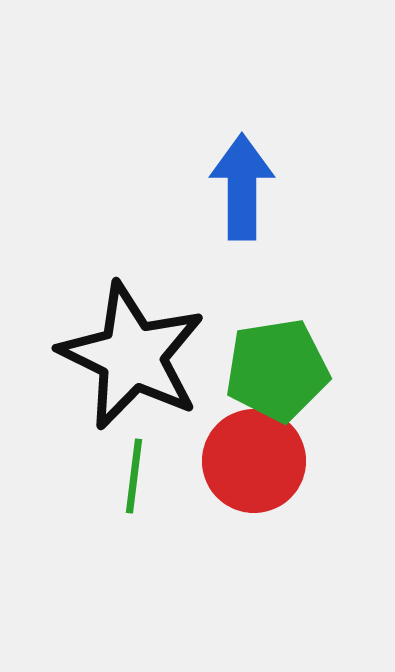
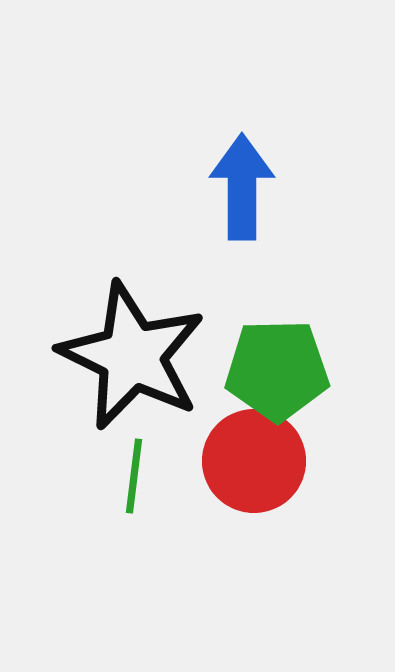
green pentagon: rotated 8 degrees clockwise
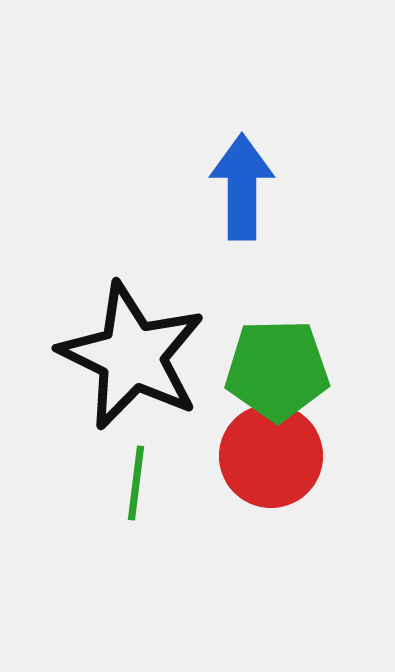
red circle: moved 17 px right, 5 px up
green line: moved 2 px right, 7 px down
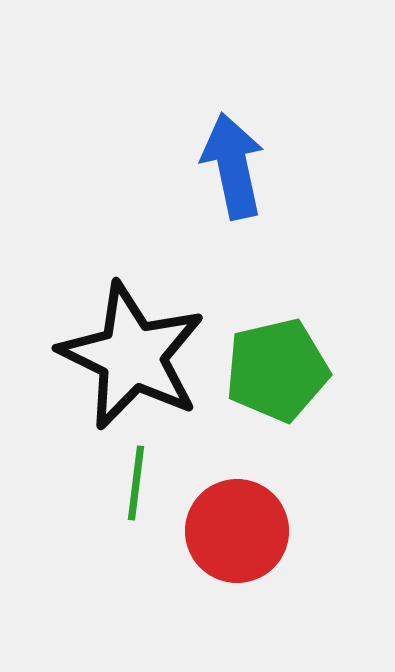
blue arrow: moved 9 px left, 21 px up; rotated 12 degrees counterclockwise
green pentagon: rotated 12 degrees counterclockwise
red circle: moved 34 px left, 75 px down
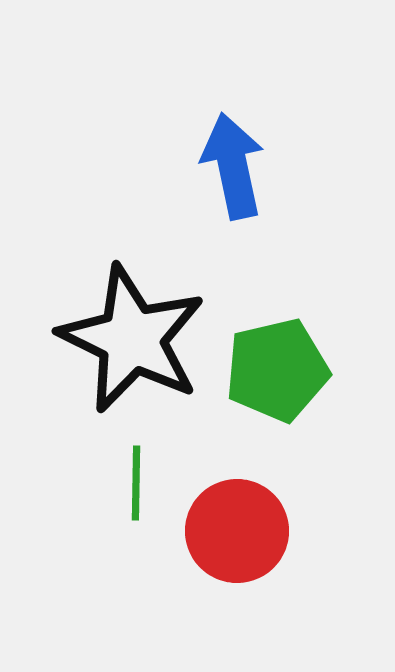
black star: moved 17 px up
green line: rotated 6 degrees counterclockwise
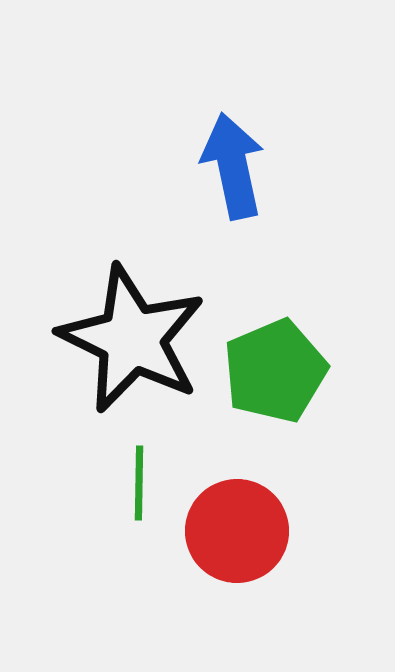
green pentagon: moved 2 px left, 1 px down; rotated 10 degrees counterclockwise
green line: moved 3 px right
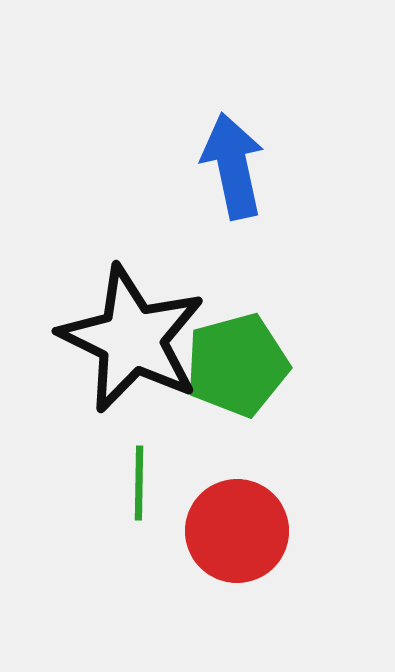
green pentagon: moved 38 px left, 6 px up; rotated 8 degrees clockwise
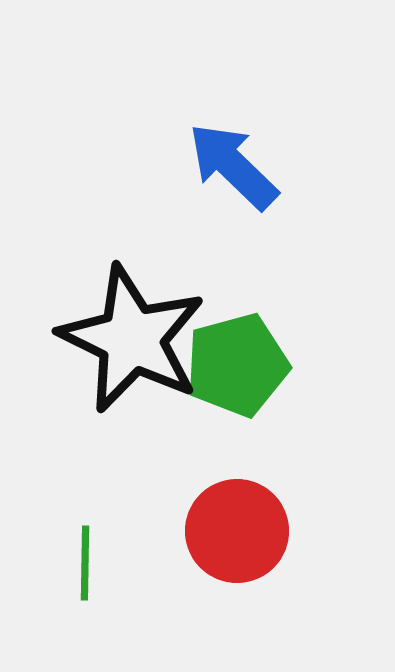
blue arrow: rotated 34 degrees counterclockwise
green line: moved 54 px left, 80 px down
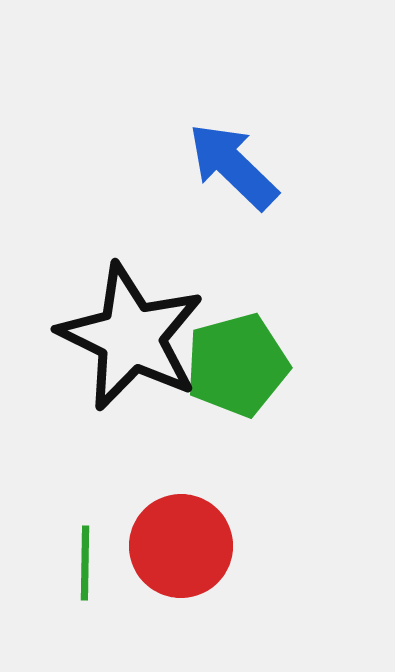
black star: moved 1 px left, 2 px up
red circle: moved 56 px left, 15 px down
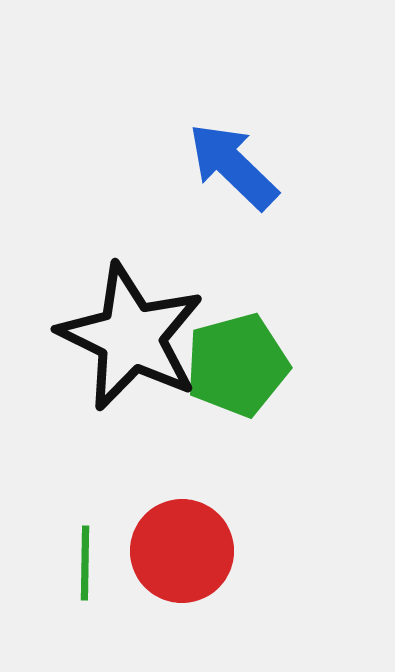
red circle: moved 1 px right, 5 px down
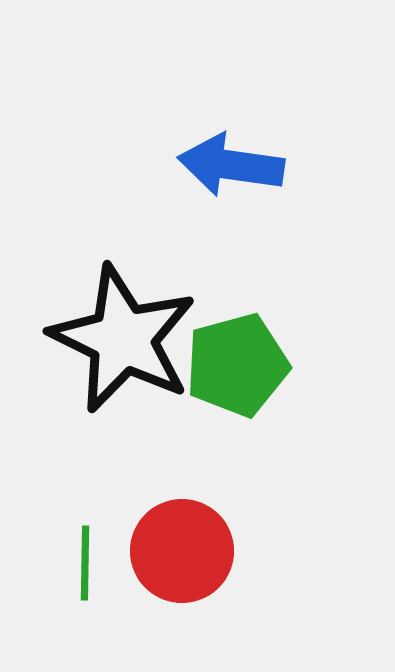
blue arrow: moved 2 px left, 1 px up; rotated 36 degrees counterclockwise
black star: moved 8 px left, 2 px down
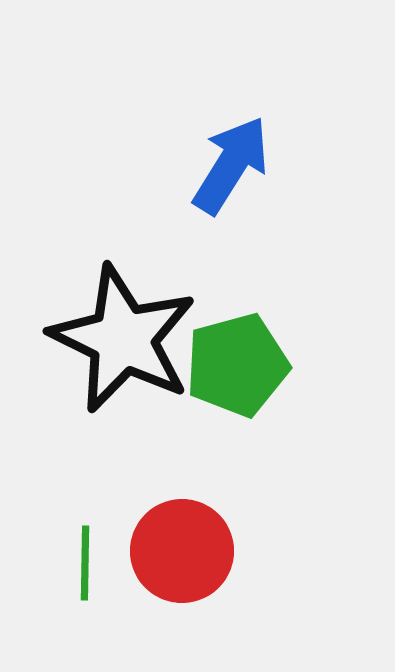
blue arrow: rotated 114 degrees clockwise
